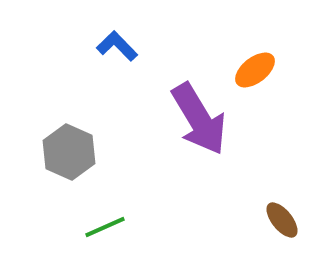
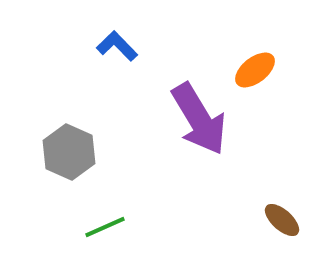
brown ellipse: rotated 9 degrees counterclockwise
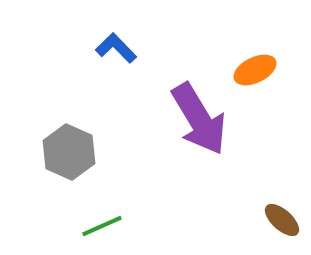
blue L-shape: moved 1 px left, 2 px down
orange ellipse: rotated 12 degrees clockwise
green line: moved 3 px left, 1 px up
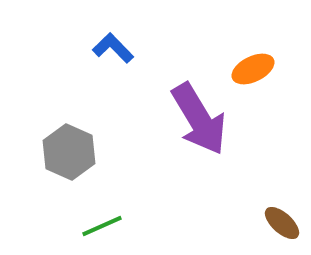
blue L-shape: moved 3 px left
orange ellipse: moved 2 px left, 1 px up
brown ellipse: moved 3 px down
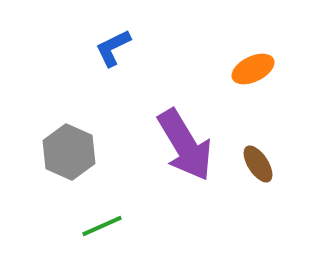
blue L-shape: rotated 72 degrees counterclockwise
purple arrow: moved 14 px left, 26 px down
brown ellipse: moved 24 px left, 59 px up; rotated 15 degrees clockwise
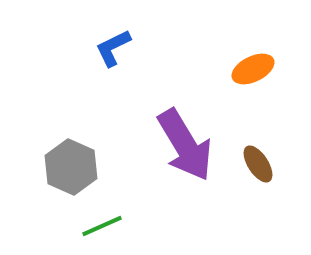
gray hexagon: moved 2 px right, 15 px down
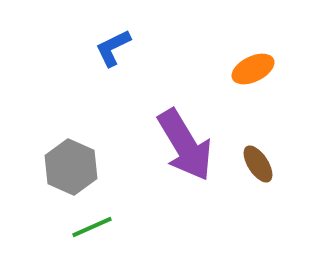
green line: moved 10 px left, 1 px down
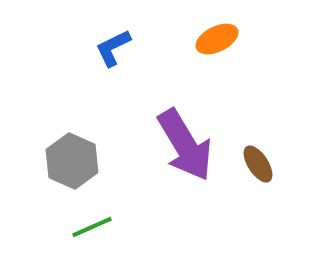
orange ellipse: moved 36 px left, 30 px up
gray hexagon: moved 1 px right, 6 px up
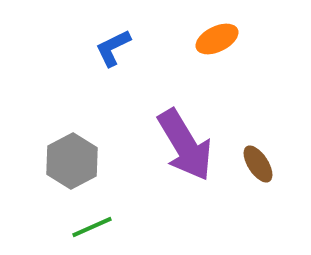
gray hexagon: rotated 8 degrees clockwise
